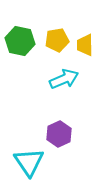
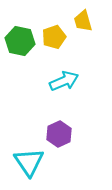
yellow pentagon: moved 3 px left, 3 px up; rotated 10 degrees counterclockwise
yellow trapezoid: moved 2 px left, 24 px up; rotated 15 degrees counterclockwise
cyan arrow: moved 2 px down
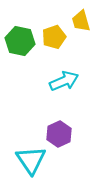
yellow trapezoid: moved 2 px left
cyan triangle: moved 2 px right, 2 px up
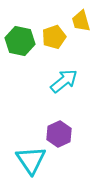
cyan arrow: rotated 16 degrees counterclockwise
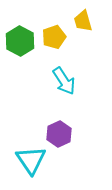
yellow trapezoid: moved 2 px right
green hexagon: rotated 16 degrees clockwise
cyan arrow: rotated 96 degrees clockwise
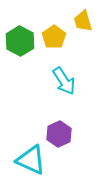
yellow pentagon: rotated 15 degrees counterclockwise
cyan triangle: rotated 32 degrees counterclockwise
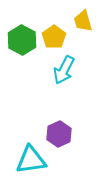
green hexagon: moved 2 px right, 1 px up
cyan arrow: moved 11 px up; rotated 60 degrees clockwise
cyan triangle: rotated 32 degrees counterclockwise
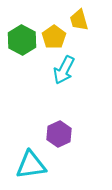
yellow trapezoid: moved 4 px left, 1 px up
cyan triangle: moved 5 px down
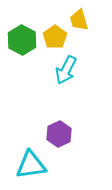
yellow pentagon: moved 1 px right
cyan arrow: moved 2 px right
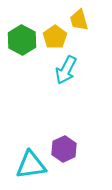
purple hexagon: moved 5 px right, 15 px down
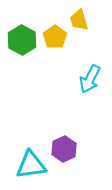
cyan arrow: moved 24 px right, 9 px down
